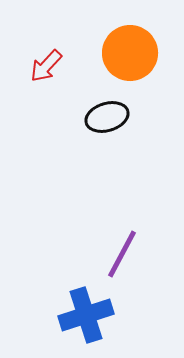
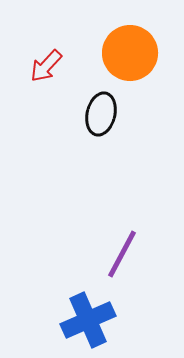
black ellipse: moved 6 px left, 3 px up; rotated 60 degrees counterclockwise
blue cross: moved 2 px right, 5 px down; rotated 6 degrees counterclockwise
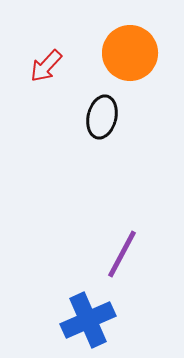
black ellipse: moved 1 px right, 3 px down
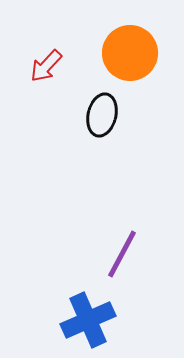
black ellipse: moved 2 px up
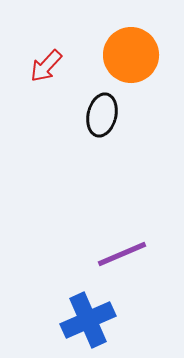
orange circle: moved 1 px right, 2 px down
purple line: rotated 39 degrees clockwise
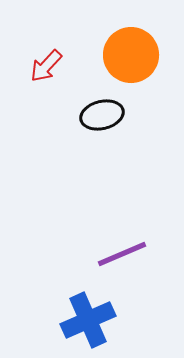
black ellipse: rotated 63 degrees clockwise
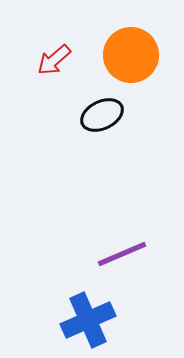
red arrow: moved 8 px right, 6 px up; rotated 6 degrees clockwise
black ellipse: rotated 12 degrees counterclockwise
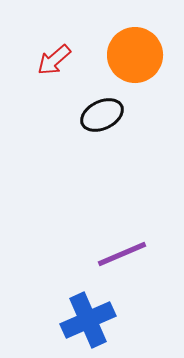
orange circle: moved 4 px right
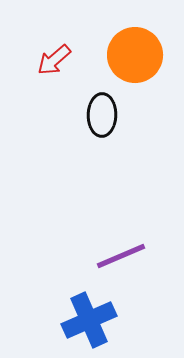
black ellipse: rotated 63 degrees counterclockwise
purple line: moved 1 px left, 2 px down
blue cross: moved 1 px right
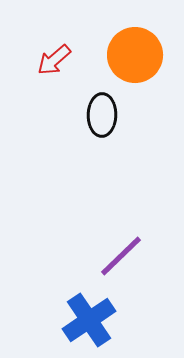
purple line: rotated 21 degrees counterclockwise
blue cross: rotated 10 degrees counterclockwise
